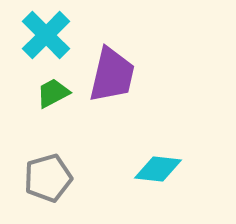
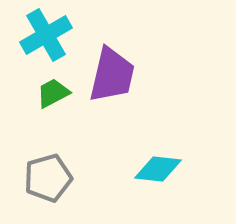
cyan cross: rotated 15 degrees clockwise
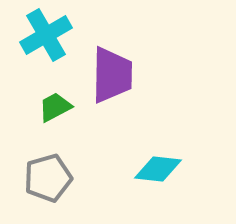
purple trapezoid: rotated 12 degrees counterclockwise
green trapezoid: moved 2 px right, 14 px down
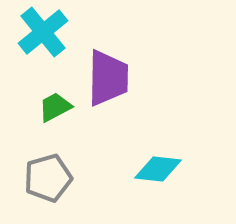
cyan cross: moved 3 px left, 3 px up; rotated 9 degrees counterclockwise
purple trapezoid: moved 4 px left, 3 px down
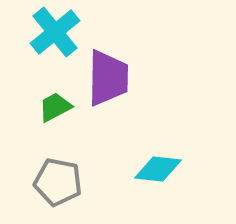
cyan cross: moved 12 px right
gray pentagon: moved 10 px right, 4 px down; rotated 27 degrees clockwise
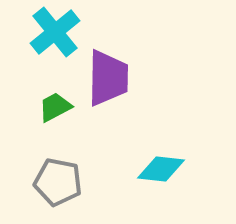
cyan diamond: moved 3 px right
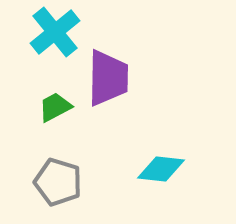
gray pentagon: rotated 6 degrees clockwise
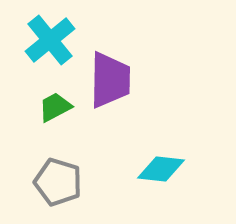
cyan cross: moved 5 px left, 8 px down
purple trapezoid: moved 2 px right, 2 px down
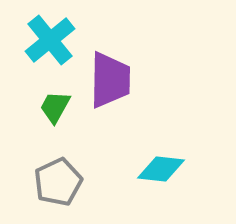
green trapezoid: rotated 33 degrees counterclockwise
gray pentagon: rotated 30 degrees clockwise
